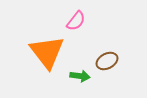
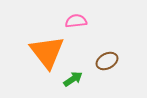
pink semicircle: rotated 135 degrees counterclockwise
green arrow: moved 7 px left, 3 px down; rotated 42 degrees counterclockwise
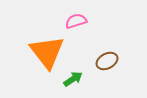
pink semicircle: rotated 10 degrees counterclockwise
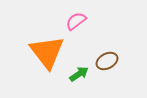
pink semicircle: rotated 20 degrees counterclockwise
green arrow: moved 6 px right, 5 px up
